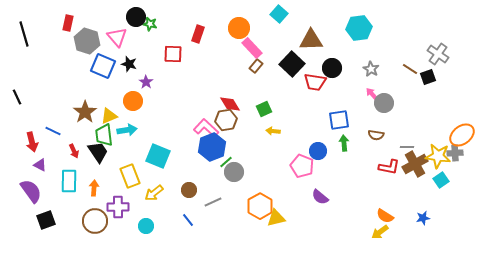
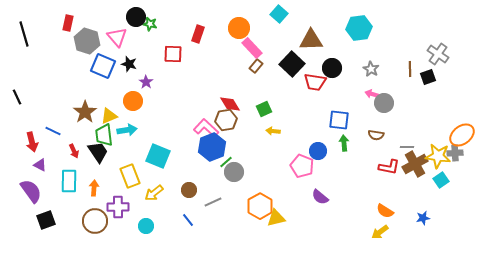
brown line at (410, 69): rotated 56 degrees clockwise
pink arrow at (372, 94): rotated 32 degrees counterclockwise
blue square at (339, 120): rotated 15 degrees clockwise
orange semicircle at (385, 216): moved 5 px up
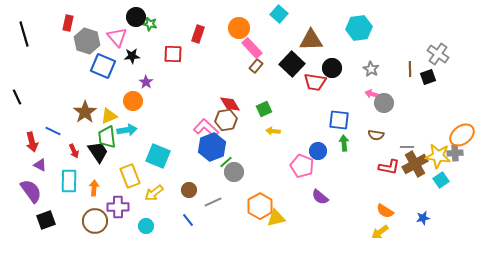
black star at (129, 64): moved 3 px right, 8 px up; rotated 21 degrees counterclockwise
green trapezoid at (104, 135): moved 3 px right, 2 px down
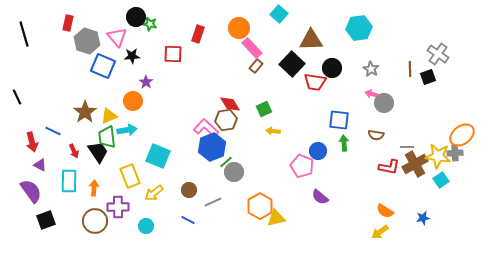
blue line at (188, 220): rotated 24 degrees counterclockwise
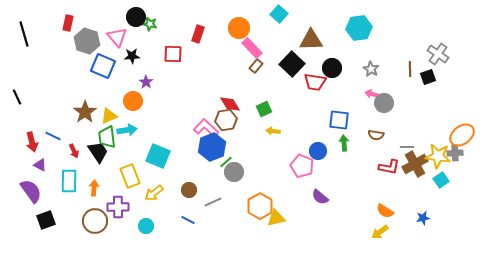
blue line at (53, 131): moved 5 px down
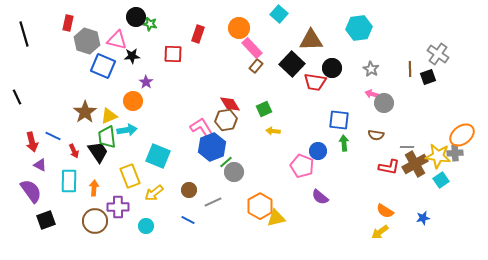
pink triangle at (117, 37): moved 3 px down; rotated 35 degrees counterclockwise
pink L-shape at (206, 128): moved 4 px left; rotated 15 degrees clockwise
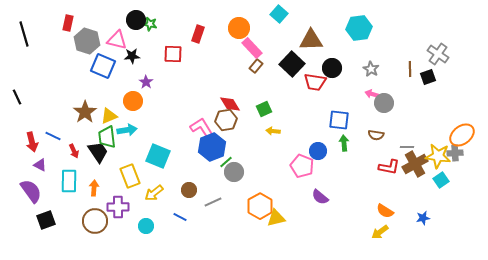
black circle at (136, 17): moved 3 px down
blue line at (188, 220): moved 8 px left, 3 px up
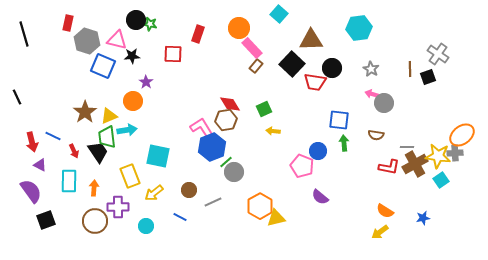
cyan square at (158, 156): rotated 10 degrees counterclockwise
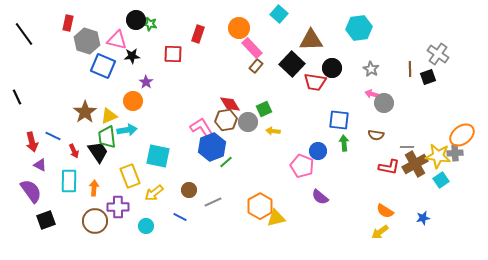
black line at (24, 34): rotated 20 degrees counterclockwise
gray circle at (234, 172): moved 14 px right, 50 px up
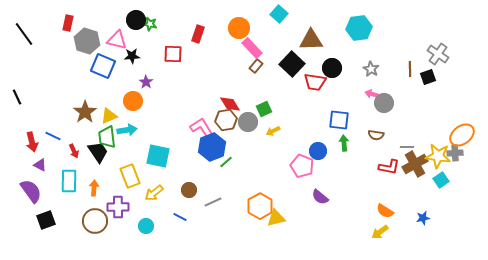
yellow arrow at (273, 131): rotated 32 degrees counterclockwise
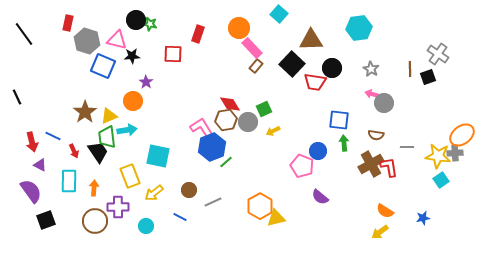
brown cross at (415, 164): moved 44 px left
red L-shape at (389, 167): rotated 110 degrees counterclockwise
